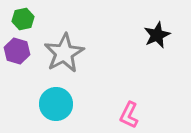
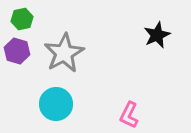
green hexagon: moved 1 px left
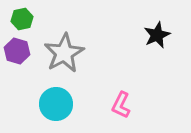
pink L-shape: moved 8 px left, 10 px up
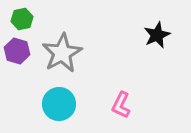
gray star: moved 2 px left
cyan circle: moved 3 px right
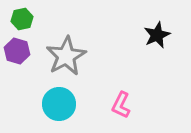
gray star: moved 4 px right, 3 px down
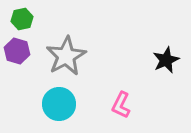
black star: moved 9 px right, 25 px down
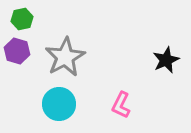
gray star: moved 1 px left, 1 px down
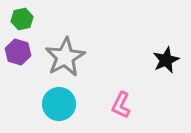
purple hexagon: moved 1 px right, 1 px down
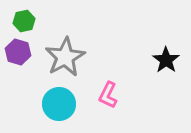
green hexagon: moved 2 px right, 2 px down
black star: rotated 12 degrees counterclockwise
pink L-shape: moved 13 px left, 10 px up
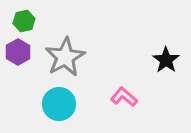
purple hexagon: rotated 15 degrees clockwise
pink L-shape: moved 16 px right, 2 px down; rotated 104 degrees clockwise
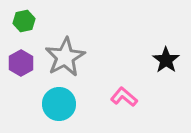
purple hexagon: moved 3 px right, 11 px down
